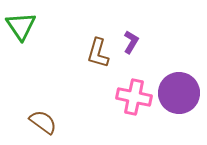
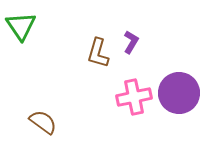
pink cross: rotated 24 degrees counterclockwise
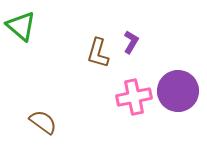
green triangle: rotated 16 degrees counterclockwise
purple circle: moved 1 px left, 2 px up
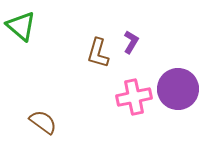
purple circle: moved 2 px up
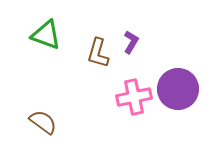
green triangle: moved 25 px right, 9 px down; rotated 20 degrees counterclockwise
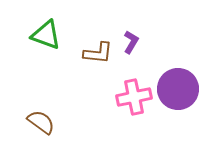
brown L-shape: rotated 100 degrees counterclockwise
brown semicircle: moved 2 px left
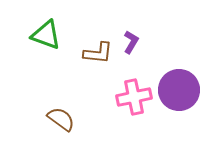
purple circle: moved 1 px right, 1 px down
brown semicircle: moved 20 px right, 3 px up
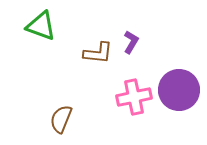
green triangle: moved 5 px left, 9 px up
brown semicircle: rotated 104 degrees counterclockwise
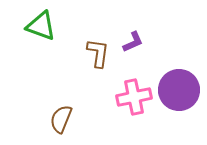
purple L-shape: moved 2 px right; rotated 35 degrees clockwise
brown L-shape: rotated 88 degrees counterclockwise
